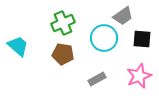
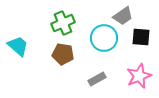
black square: moved 1 px left, 2 px up
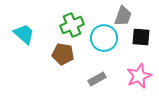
gray trapezoid: rotated 35 degrees counterclockwise
green cross: moved 9 px right, 2 px down
cyan trapezoid: moved 6 px right, 12 px up
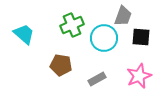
brown pentagon: moved 2 px left, 11 px down
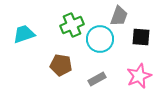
gray trapezoid: moved 4 px left
cyan trapezoid: rotated 60 degrees counterclockwise
cyan circle: moved 4 px left, 1 px down
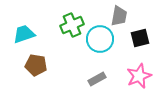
gray trapezoid: rotated 10 degrees counterclockwise
black square: moved 1 px left, 1 px down; rotated 18 degrees counterclockwise
brown pentagon: moved 25 px left
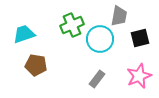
gray rectangle: rotated 24 degrees counterclockwise
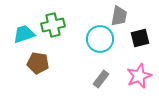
green cross: moved 19 px left; rotated 10 degrees clockwise
brown pentagon: moved 2 px right, 2 px up
gray rectangle: moved 4 px right
